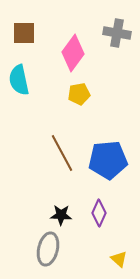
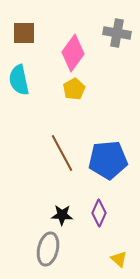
yellow pentagon: moved 5 px left, 5 px up; rotated 20 degrees counterclockwise
black star: moved 1 px right
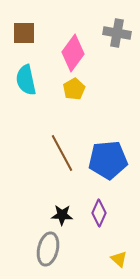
cyan semicircle: moved 7 px right
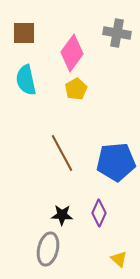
pink diamond: moved 1 px left
yellow pentagon: moved 2 px right
blue pentagon: moved 8 px right, 2 px down
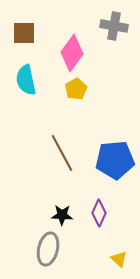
gray cross: moved 3 px left, 7 px up
blue pentagon: moved 1 px left, 2 px up
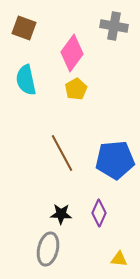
brown square: moved 5 px up; rotated 20 degrees clockwise
black star: moved 1 px left, 1 px up
yellow triangle: rotated 36 degrees counterclockwise
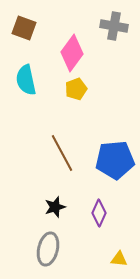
yellow pentagon: rotated 10 degrees clockwise
black star: moved 6 px left, 7 px up; rotated 20 degrees counterclockwise
